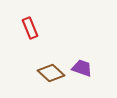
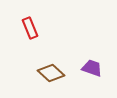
purple trapezoid: moved 10 px right
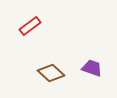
red rectangle: moved 2 px up; rotated 75 degrees clockwise
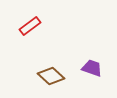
brown diamond: moved 3 px down
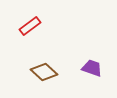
brown diamond: moved 7 px left, 4 px up
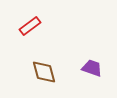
brown diamond: rotated 32 degrees clockwise
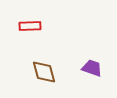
red rectangle: rotated 35 degrees clockwise
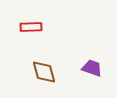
red rectangle: moved 1 px right, 1 px down
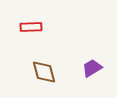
purple trapezoid: rotated 50 degrees counterclockwise
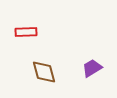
red rectangle: moved 5 px left, 5 px down
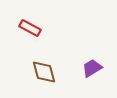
red rectangle: moved 4 px right, 4 px up; rotated 30 degrees clockwise
